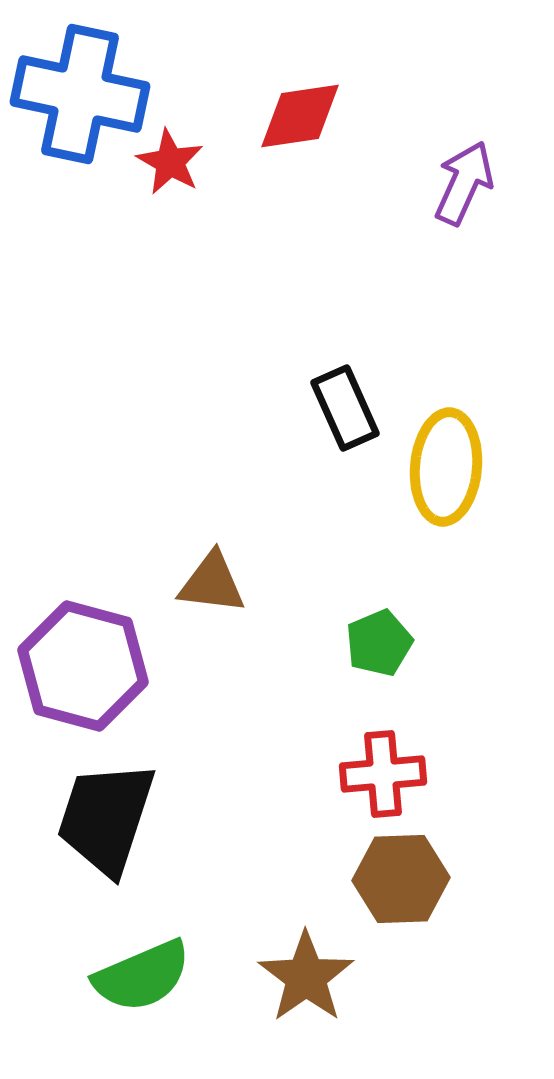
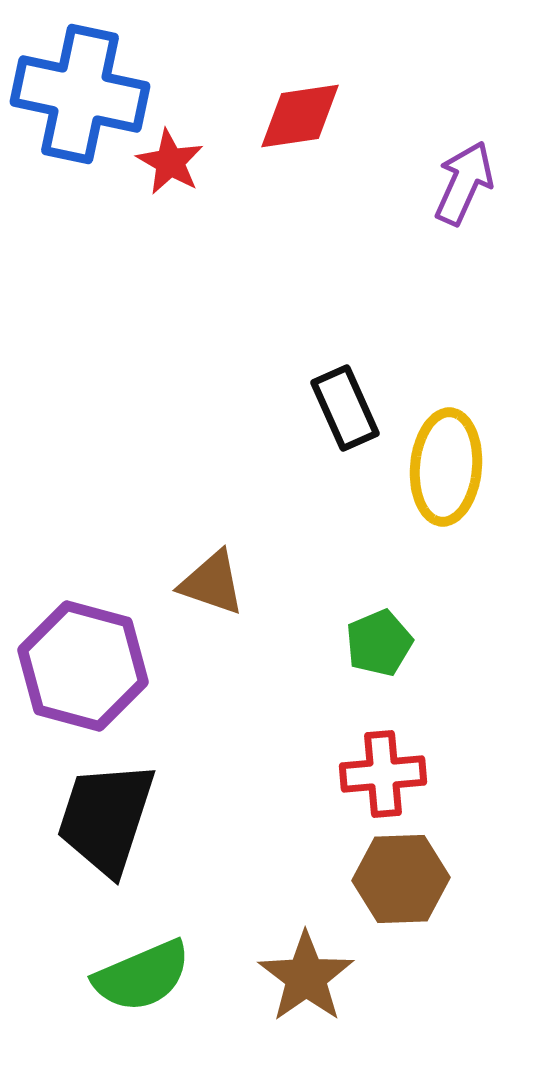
brown triangle: rotated 12 degrees clockwise
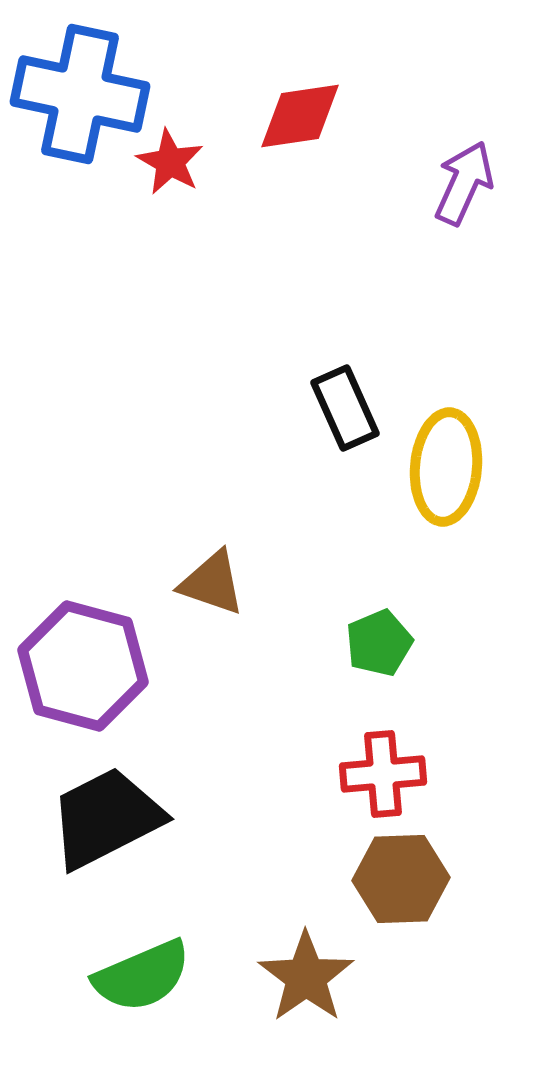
black trapezoid: rotated 45 degrees clockwise
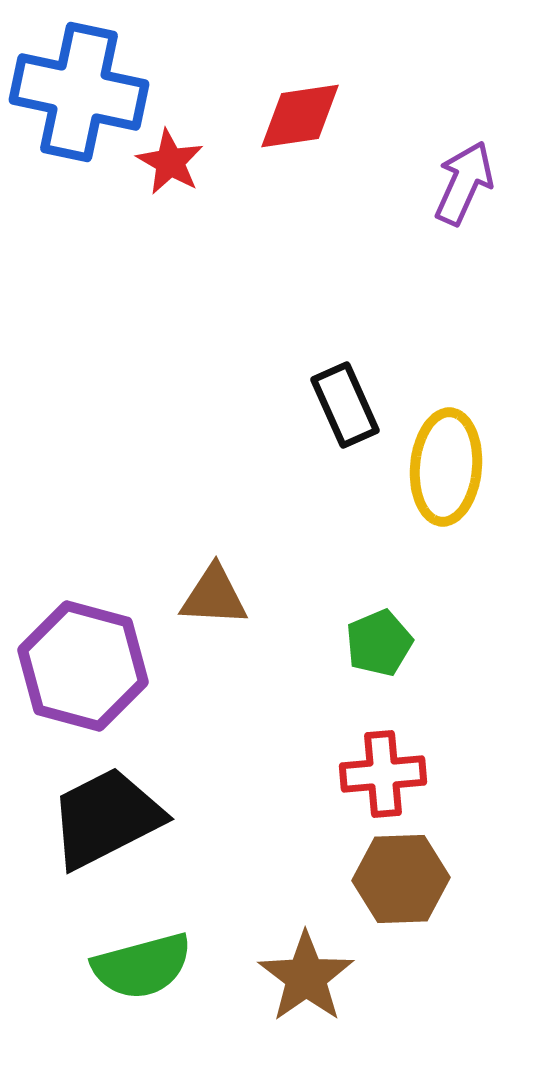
blue cross: moved 1 px left, 2 px up
black rectangle: moved 3 px up
brown triangle: moved 2 px right, 13 px down; rotated 16 degrees counterclockwise
green semicircle: moved 10 px up; rotated 8 degrees clockwise
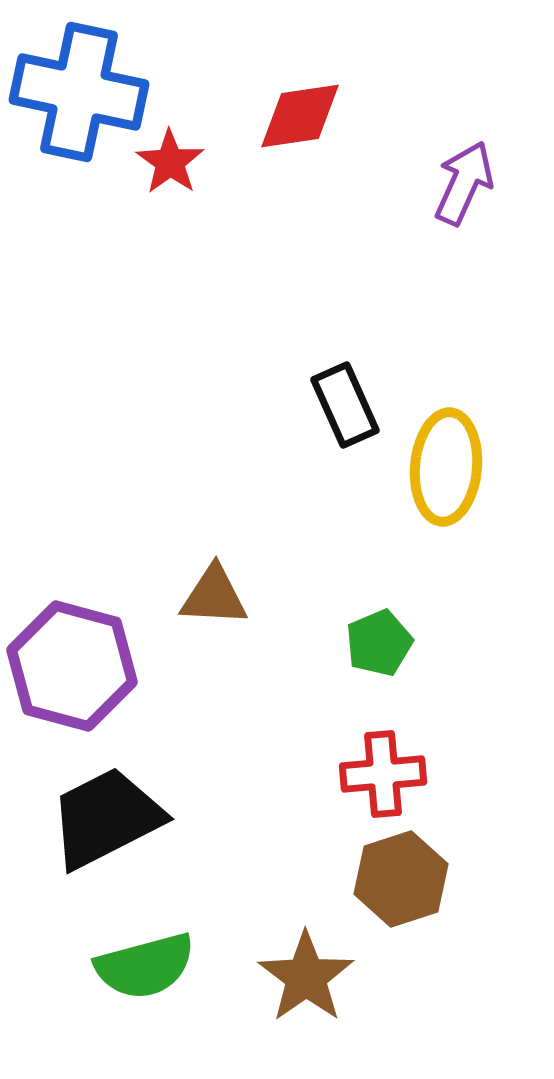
red star: rotated 6 degrees clockwise
purple hexagon: moved 11 px left
brown hexagon: rotated 16 degrees counterclockwise
green semicircle: moved 3 px right
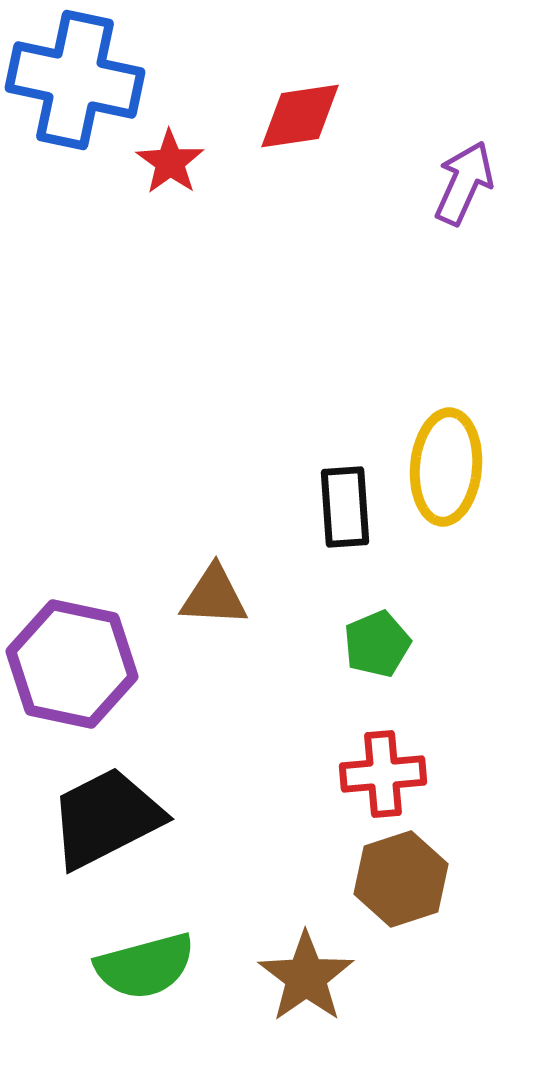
blue cross: moved 4 px left, 12 px up
black rectangle: moved 102 px down; rotated 20 degrees clockwise
green pentagon: moved 2 px left, 1 px down
purple hexagon: moved 2 px up; rotated 3 degrees counterclockwise
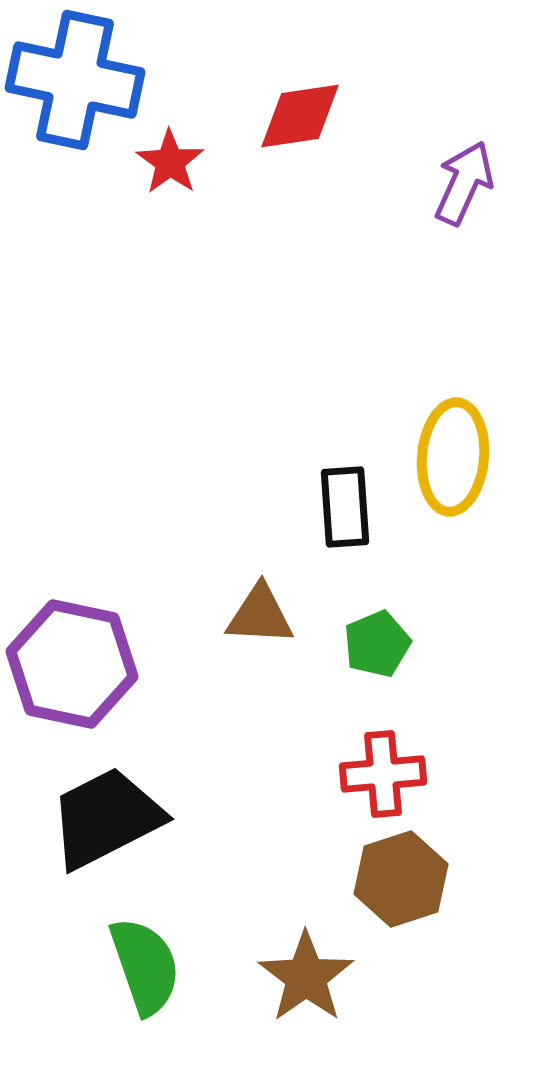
yellow ellipse: moved 7 px right, 10 px up
brown triangle: moved 46 px right, 19 px down
green semicircle: rotated 94 degrees counterclockwise
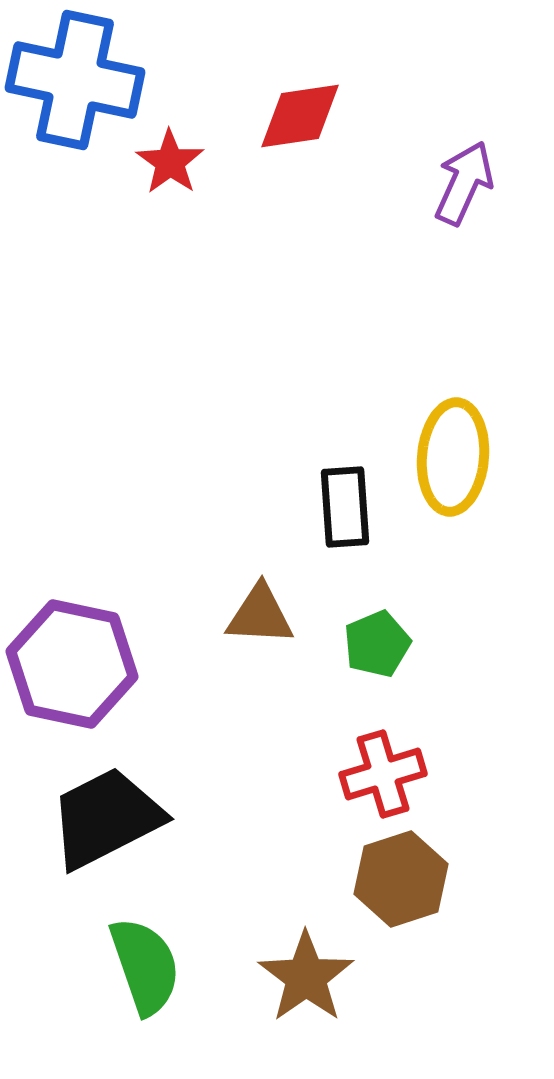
red cross: rotated 12 degrees counterclockwise
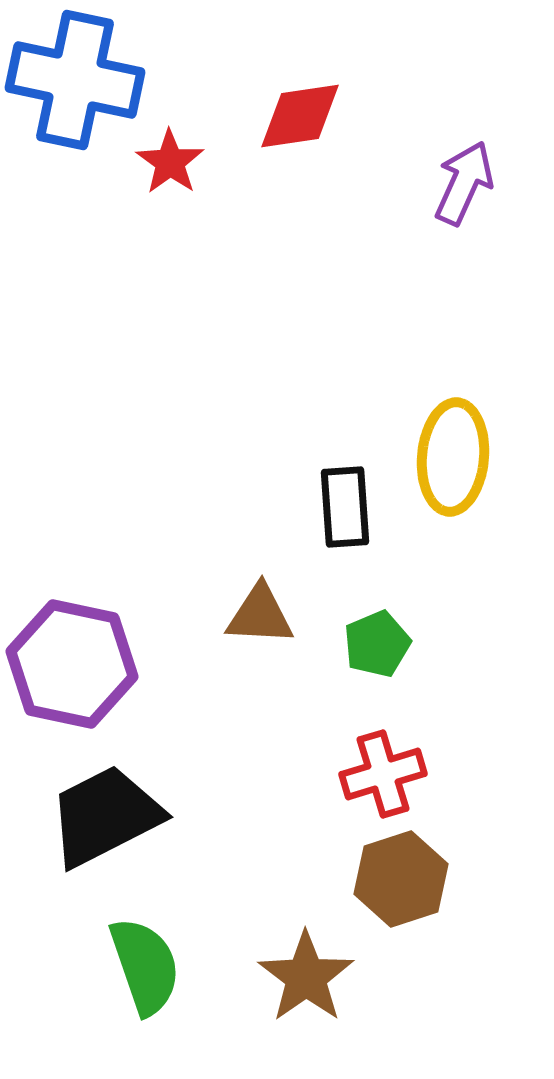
black trapezoid: moved 1 px left, 2 px up
